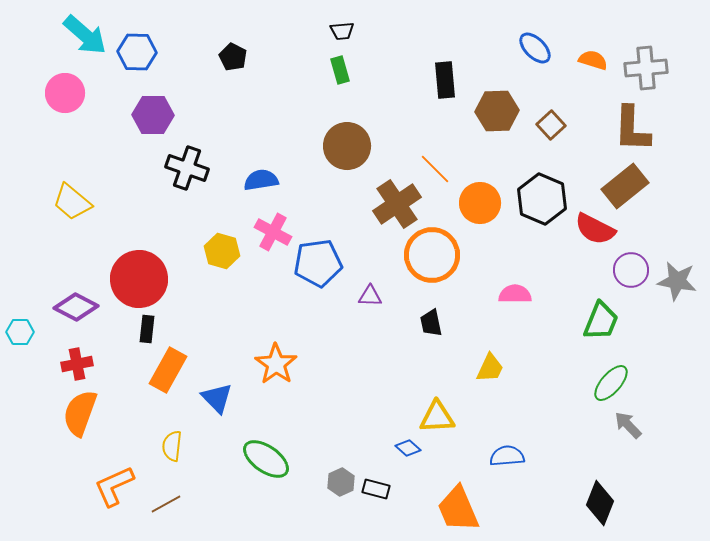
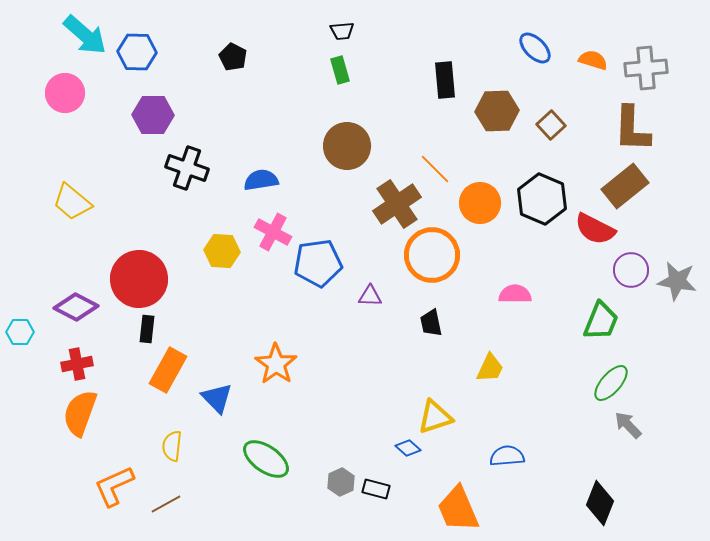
yellow hexagon at (222, 251): rotated 12 degrees counterclockwise
yellow triangle at (437, 417): moved 2 px left; rotated 15 degrees counterclockwise
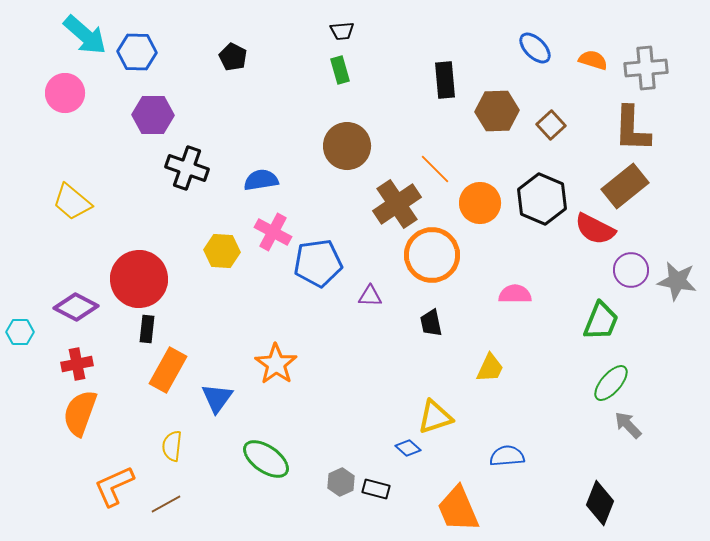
blue triangle at (217, 398): rotated 20 degrees clockwise
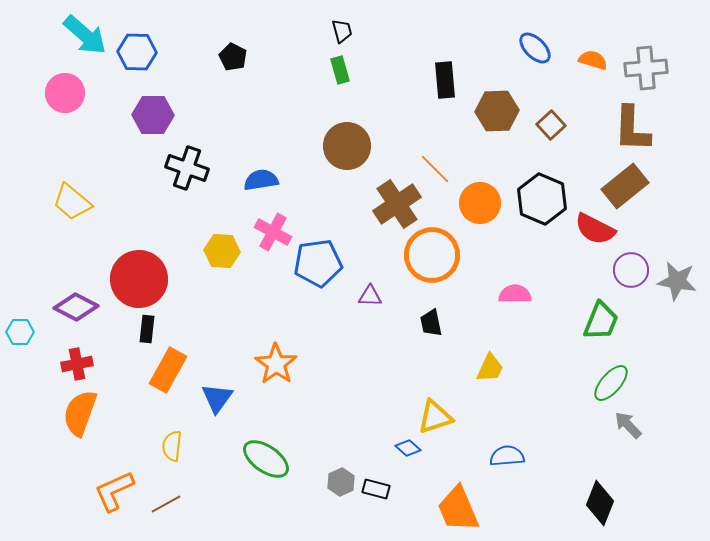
black trapezoid at (342, 31): rotated 100 degrees counterclockwise
orange L-shape at (114, 486): moved 5 px down
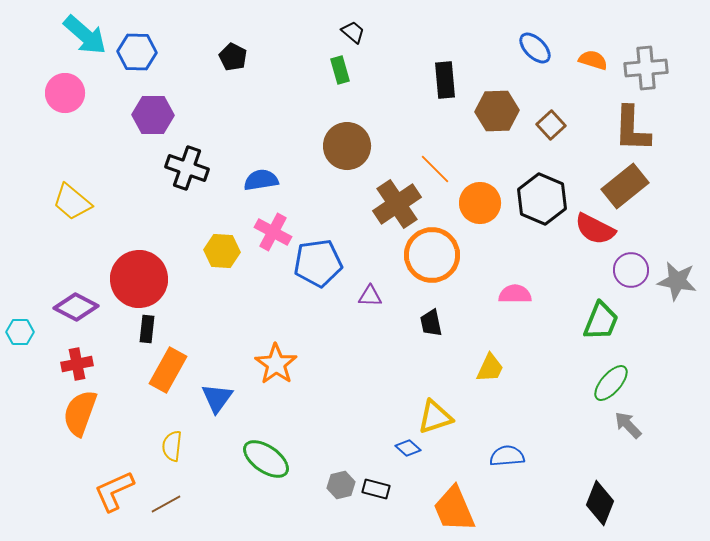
black trapezoid at (342, 31): moved 11 px right, 1 px down; rotated 35 degrees counterclockwise
gray hexagon at (341, 482): moved 3 px down; rotated 12 degrees clockwise
orange trapezoid at (458, 509): moved 4 px left
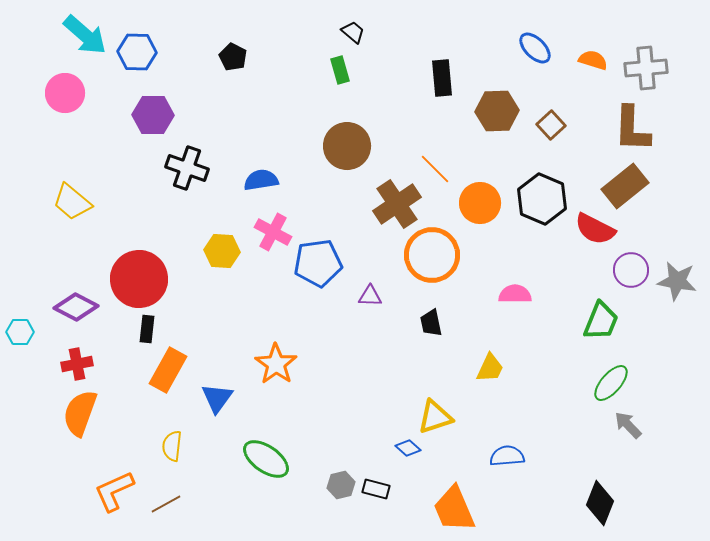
black rectangle at (445, 80): moved 3 px left, 2 px up
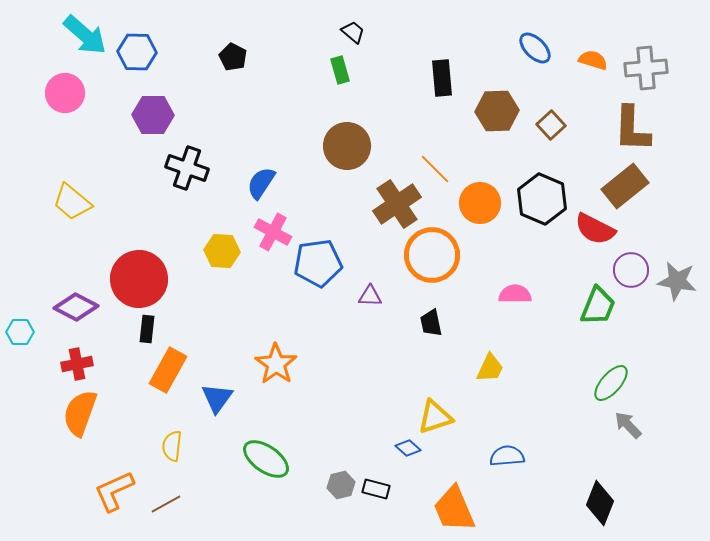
blue semicircle at (261, 180): moved 3 px down; rotated 48 degrees counterclockwise
green trapezoid at (601, 321): moved 3 px left, 15 px up
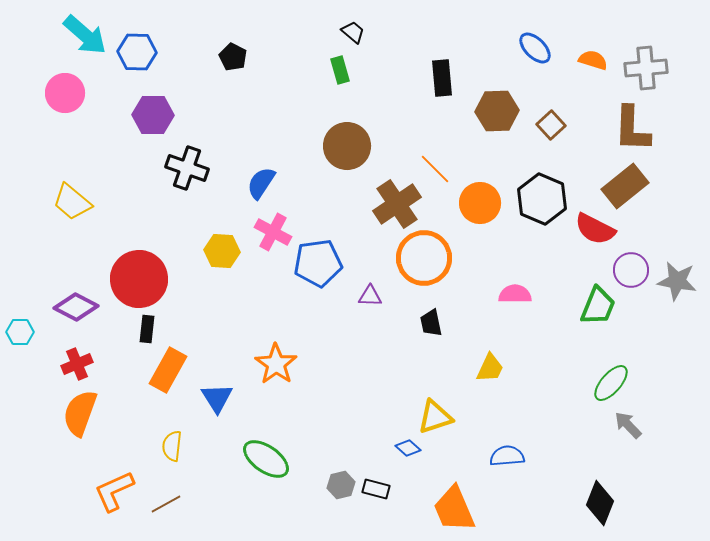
orange circle at (432, 255): moved 8 px left, 3 px down
red cross at (77, 364): rotated 12 degrees counterclockwise
blue triangle at (217, 398): rotated 8 degrees counterclockwise
